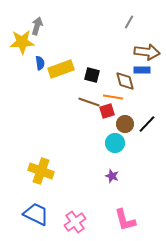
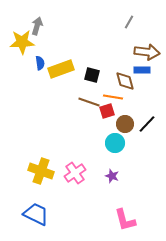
pink cross: moved 49 px up
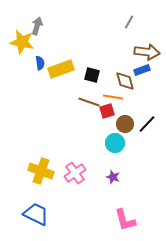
yellow star: rotated 15 degrees clockwise
blue rectangle: rotated 21 degrees counterclockwise
purple star: moved 1 px right, 1 px down
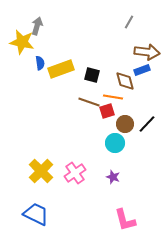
yellow cross: rotated 25 degrees clockwise
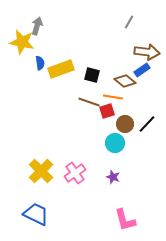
blue rectangle: rotated 14 degrees counterclockwise
brown diamond: rotated 35 degrees counterclockwise
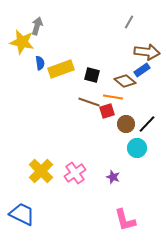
brown circle: moved 1 px right
cyan circle: moved 22 px right, 5 px down
blue trapezoid: moved 14 px left
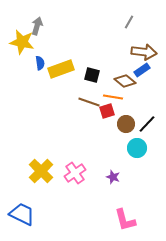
brown arrow: moved 3 px left
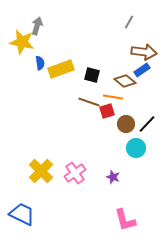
cyan circle: moved 1 px left
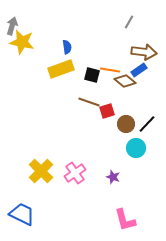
gray arrow: moved 25 px left
blue semicircle: moved 27 px right, 16 px up
blue rectangle: moved 3 px left
orange line: moved 3 px left, 27 px up
